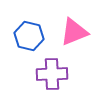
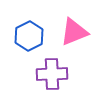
blue hexagon: rotated 20 degrees clockwise
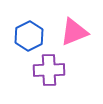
purple cross: moved 3 px left, 4 px up
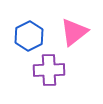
pink triangle: rotated 16 degrees counterclockwise
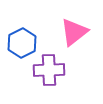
blue hexagon: moved 7 px left, 7 px down
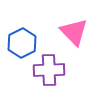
pink triangle: rotated 36 degrees counterclockwise
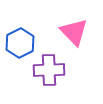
blue hexagon: moved 2 px left
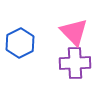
purple cross: moved 26 px right, 7 px up
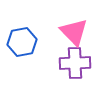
blue hexagon: moved 2 px right, 1 px up; rotated 16 degrees clockwise
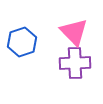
blue hexagon: rotated 8 degrees counterclockwise
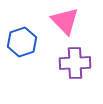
pink triangle: moved 9 px left, 11 px up
